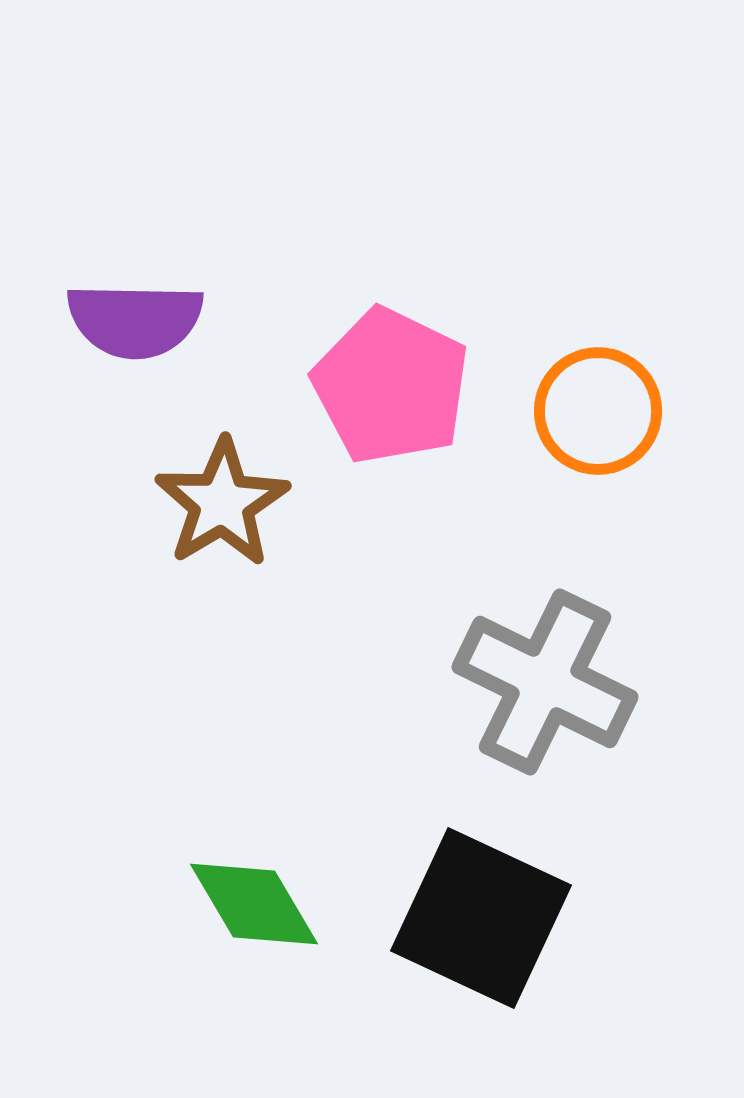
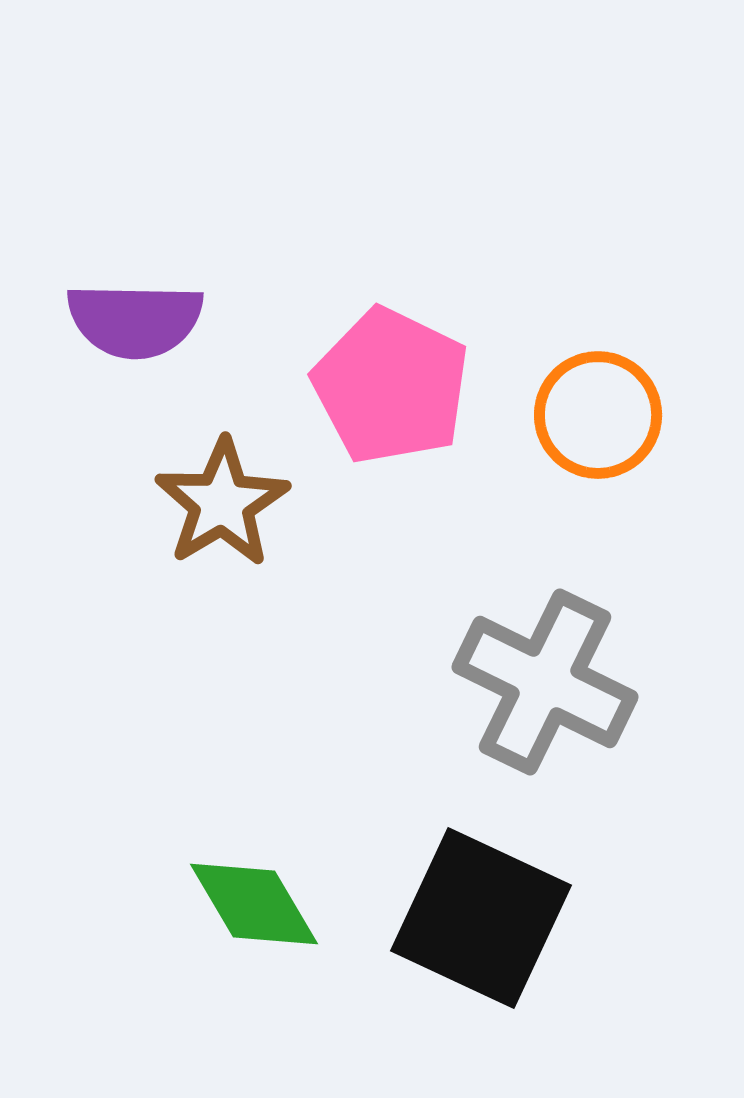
orange circle: moved 4 px down
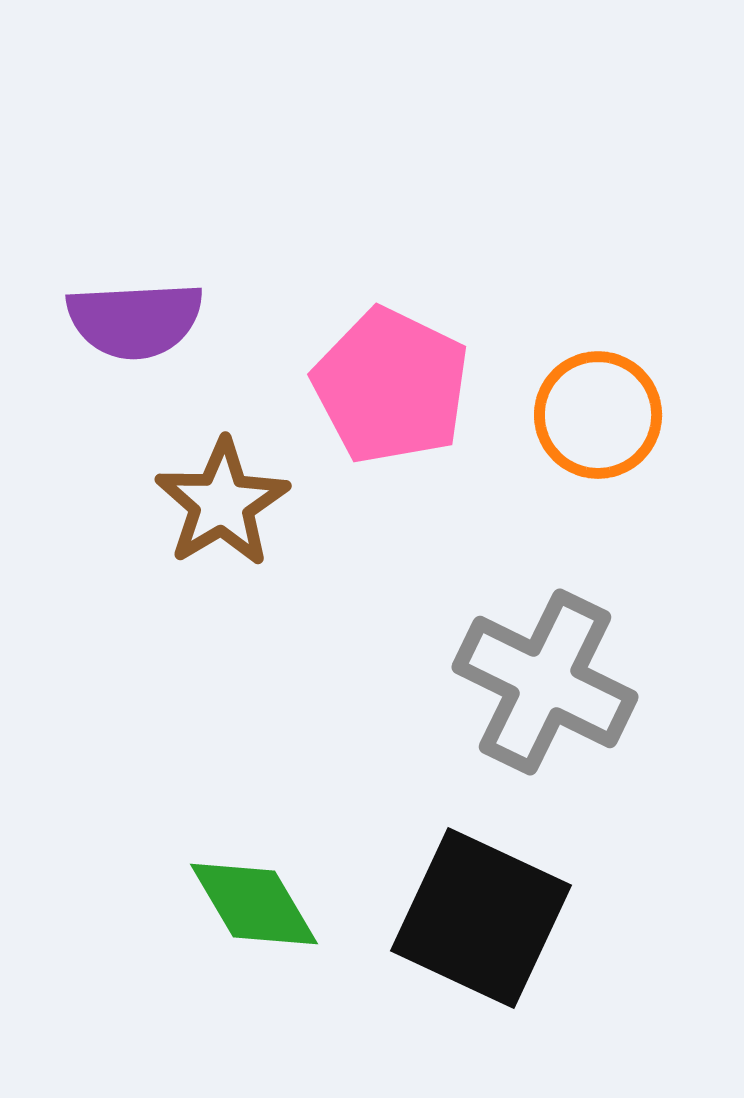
purple semicircle: rotated 4 degrees counterclockwise
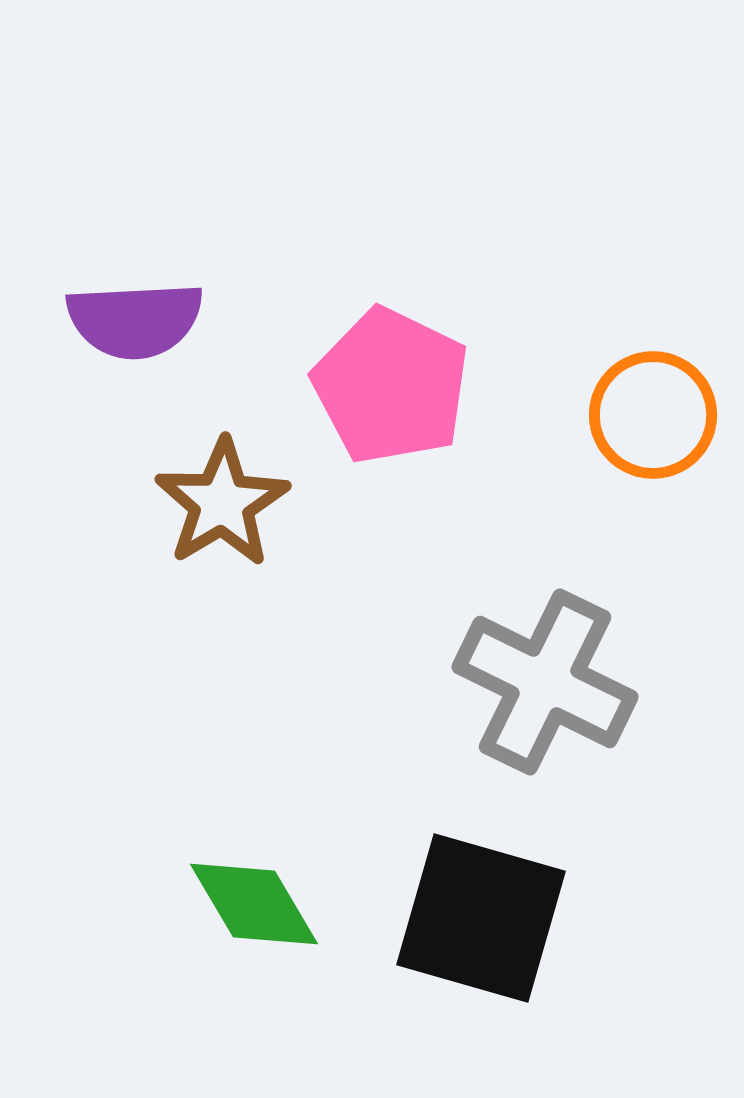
orange circle: moved 55 px right
black square: rotated 9 degrees counterclockwise
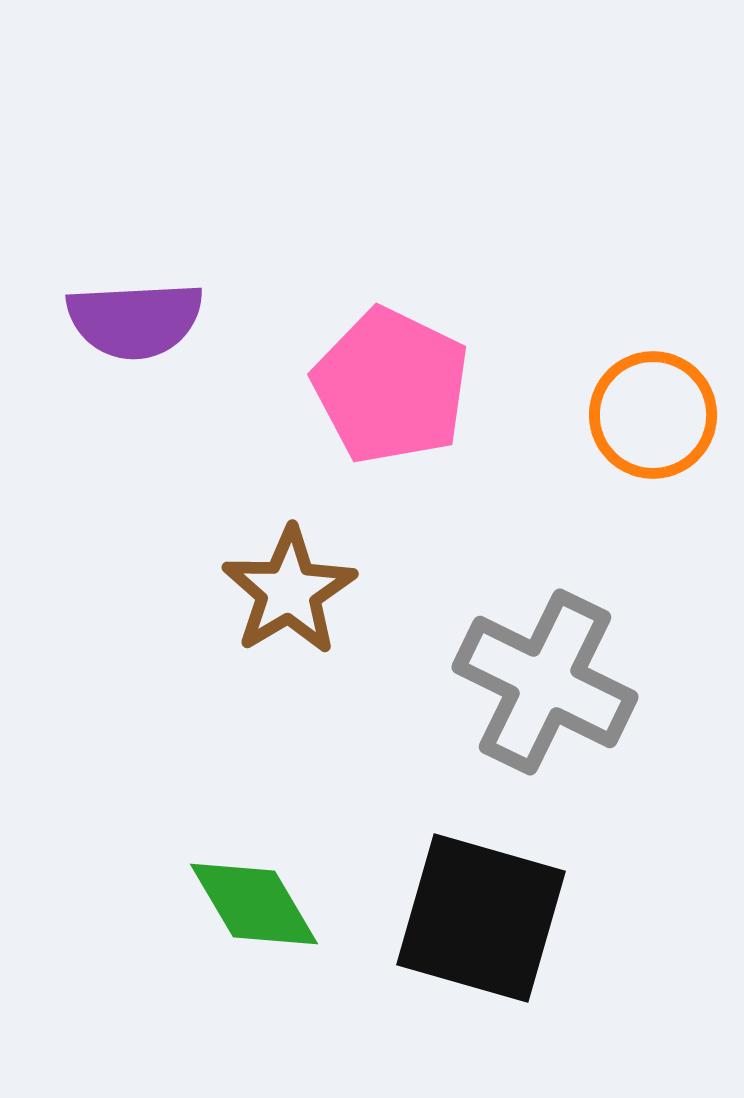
brown star: moved 67 px right, 88 px down
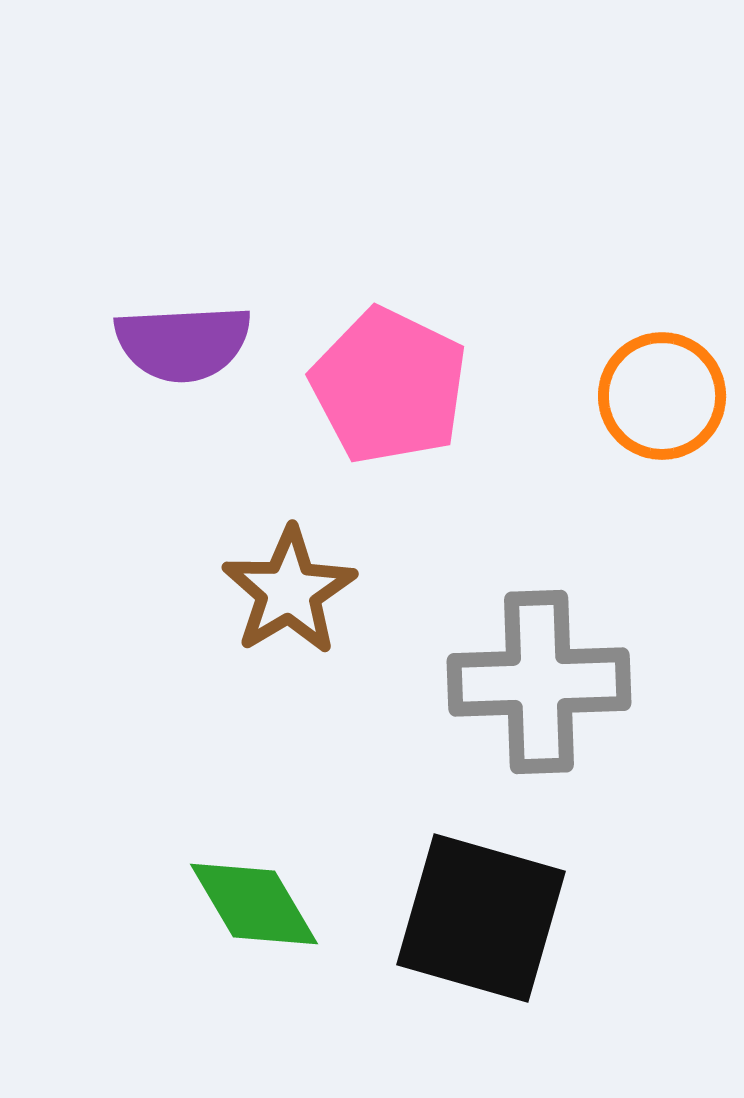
purple semicircle: moved 48 px right, 23 px down
pink pentagon: moved 2 px left
orange circle: moved 9 px right, 19 px up
gray cross: moved 6 px left; rotated 28 degrees counterclockwise
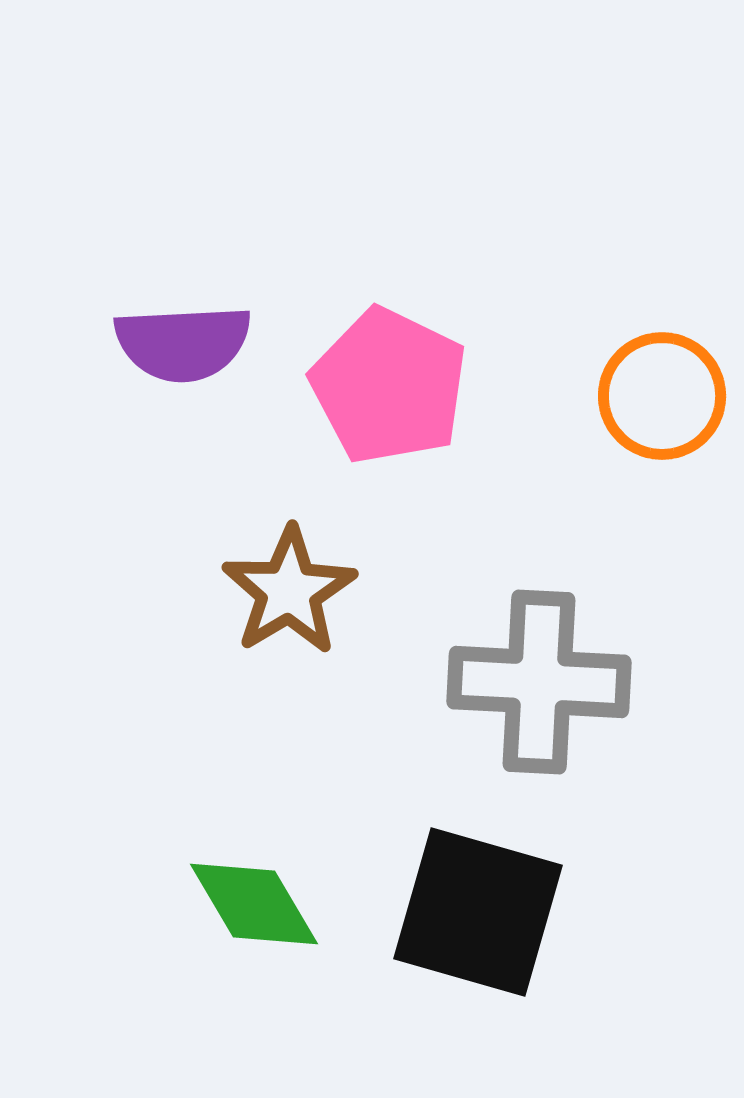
gray cross: rotated 5 degrees clockwise
black square: moved 3 px left, 6 px up
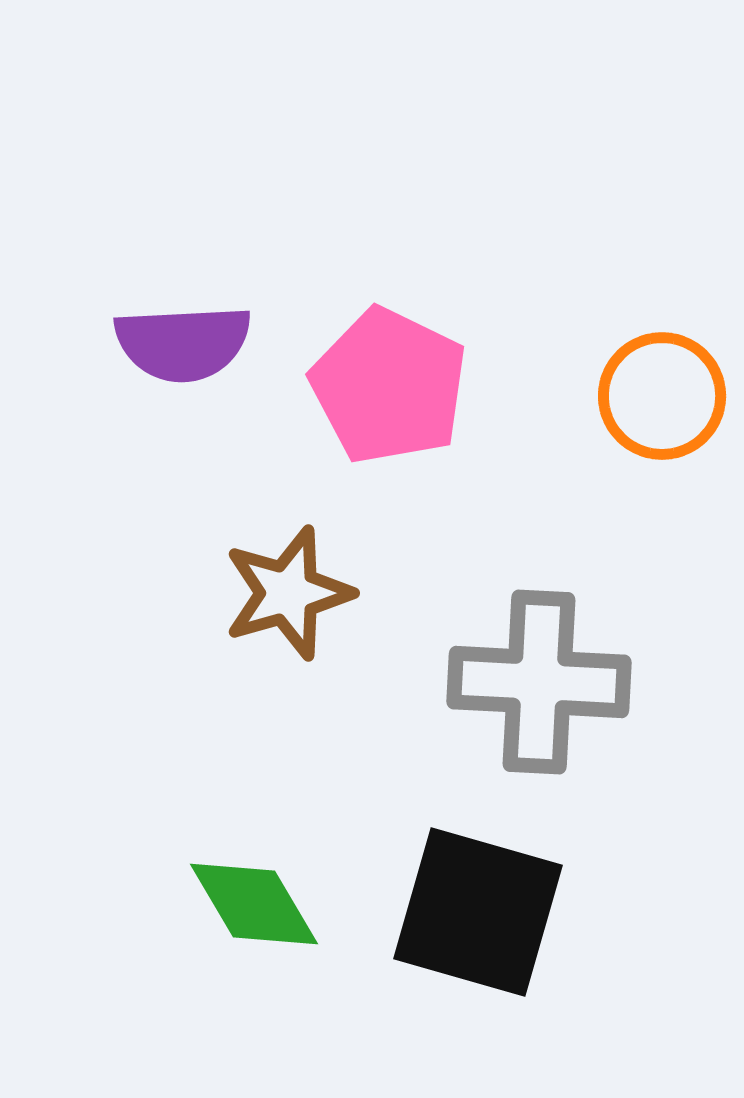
brown star: moved 1 px left, 2 px down; rotated 15 degrees clockwise
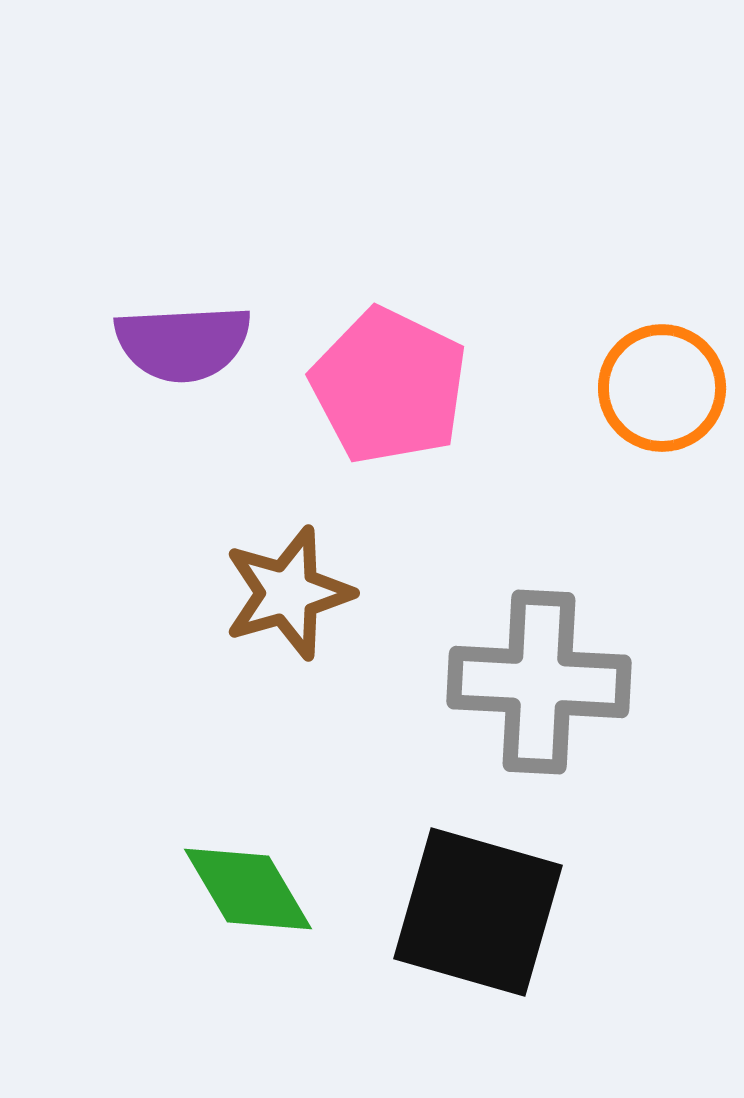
orange circle: moved 8 px up
green diamond: moved 6 px left, 15 px up
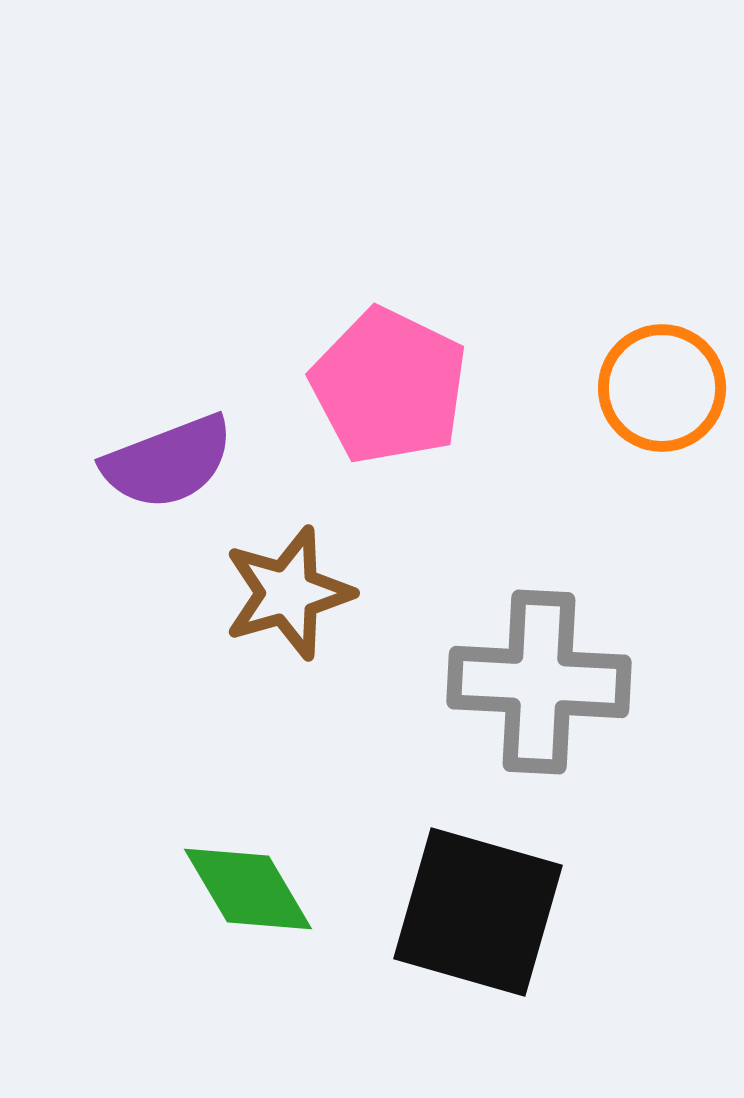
purple semicircle: moved 15 px left, 119 px down; rotated 18 degrees counterclockwise
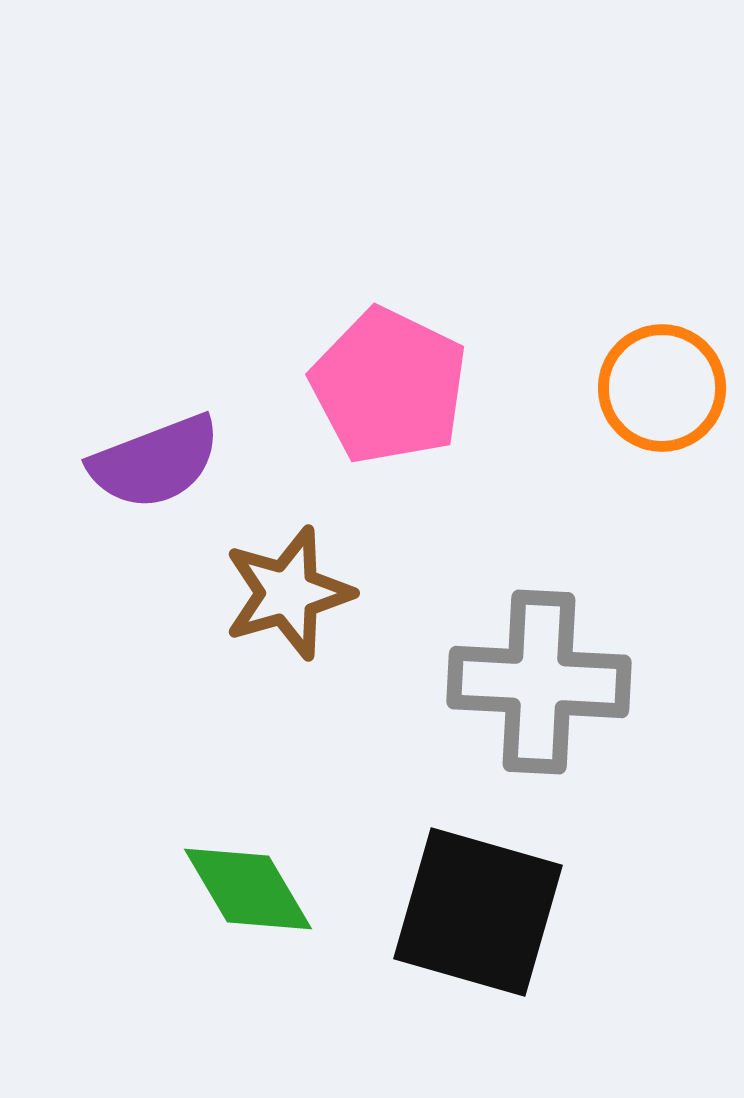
purple semicircle: moved 13 px left
